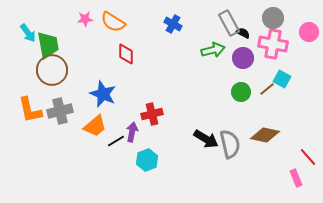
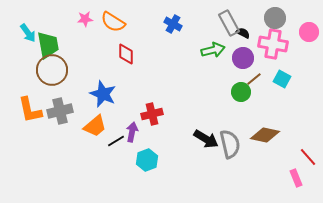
gray circle: moved 2 px right
brown line: moved 13 px left, 10 px up
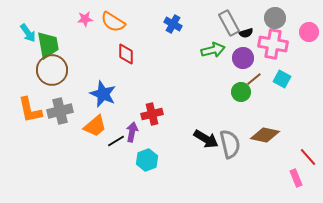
black semicircle: moved 3 px right; rotated 136 degrees clockwise
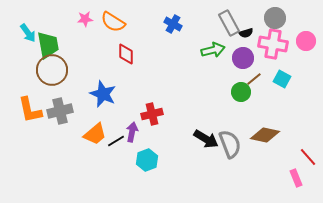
pink circle: moved 3 px left, 9 px down
orange trapezoid: moved 8 px down
gray semicircle: rotated 8 degrees counterclockwise
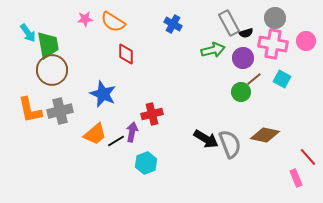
cyan hexagon: moved 1 px left, 3 px down
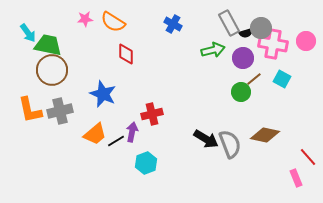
gray circle: moved 14 px left, 10 px down
green trapezoid: rotated 68 degrees counterclockwise
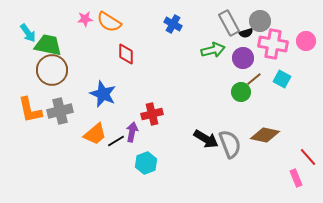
orange semicircle: moved 4 px left
gray circle: moved 1 px left, 7 px up
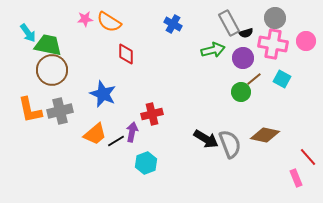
gray circle: moved 15 px right, 3 px up
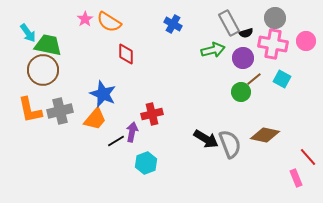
pink star: rotated 28 degrees counterclockwise
brown circle: moved 9 px left
orange trapezoid: moved 15 px up; rotated 10 degrees counterclockwise
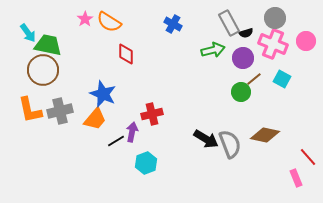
pink cross: rotated 12 degrees clockwise
